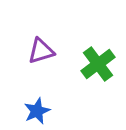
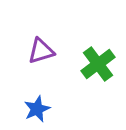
blue star: moved 2 px up
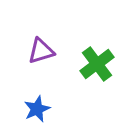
green cross: moved 1 px left
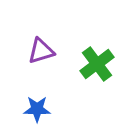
blue star: rotated 24 degrees clockwise
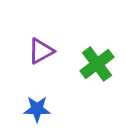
purple triangle: rotated 12 degrees counterclockwise
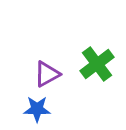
purple triangle: moved 6 px right, 23 px down
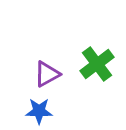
blue star: moved 2 px right, 2 px down
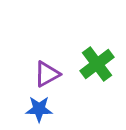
blue star: moved 2 px up
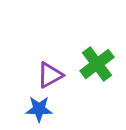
purple triangle: moved 3 px right, 1 px down
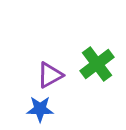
blue star: moved 1 px right
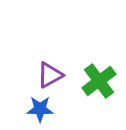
green cross: moved 2 px right, 17 px down
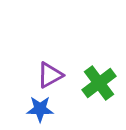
green cross: moved 2 px down
